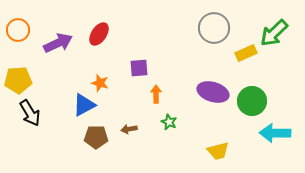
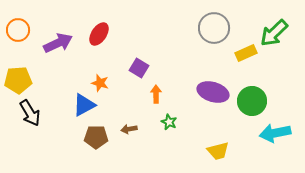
purple square: rotated 36 degrees clockwise
cyan arrow: rotated 12 degrees counterclockwise
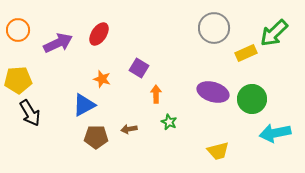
orange star: moved 2 px right, 4 px up
green circle: moved 2 px up
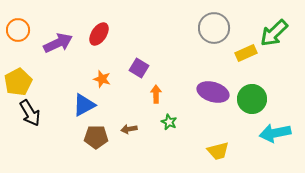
yellow pentagon: moved 2 px down; rotated 24 degrees counterclockwise
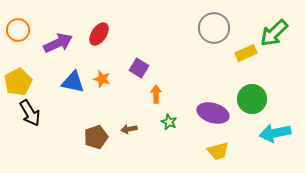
purple ellipse: moved 21 px down
blue triangle: moved 11 px left, 23 px up; rotated 40 degrees clockwise
brown pentagon: rotated 20 degrees counterclockwise
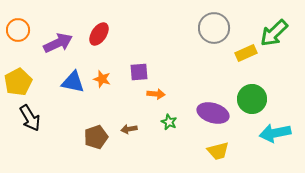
purple square: moved 4 px down; rotated 36 degrees counterclockwise
orange arrow: rotated 96 degrees clockwise
black arrow: moved 5 px down
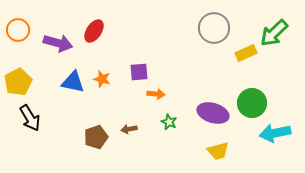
red ellipse: moved 5 px left, 3 px up
purple arrow: rotated 40 degrees clockwise
green circle: moved 4 px down
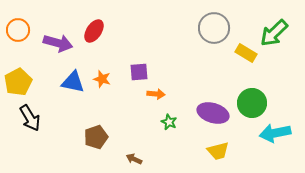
yellow rectangle: rotated 55 degrees clockwise
brown arrow: moved 5 px right, 30 px down; rotated 35 degrees clockwise
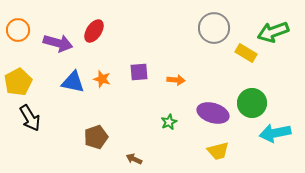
green arrow: moved 1 px left, 1 px up; rotated 24 degrees clockwise
orange arrow: moved 20 px right, 14 px up
green star: rotated 21 degrees clockwise
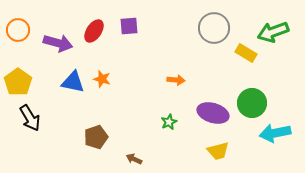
purple square: moved 10 px left, 46 px up
yellow pentagon: rotated 8 degrees counterclockwise
